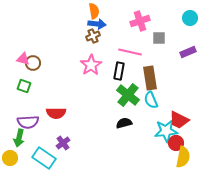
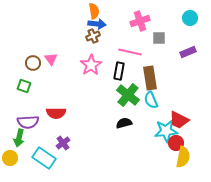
pink triangle: moved 28 px right; rotated 40 degrees clockwise
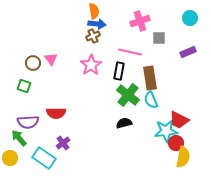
green arrow: rotated 126 degrees clockwise
